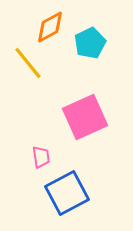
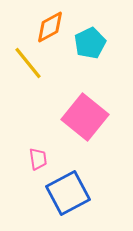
pink square: rotated 27 degrees counterclockwise
pink trapezoid: moved 3 px left, 2 px down
blue square: moved 1 px right
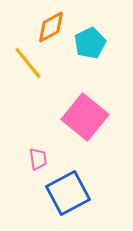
orange diamond: moved 1 px right
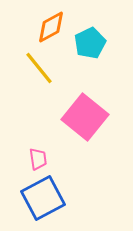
yellow line: moved 11 px right, 5 px down
blue square: moved 25 px left, 5 px down
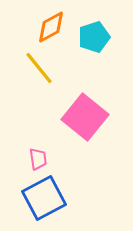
cyan pentagon: moved 4 px right, 6 px up; rotated 8 degrees clockwise
blue square: moved 1 px right
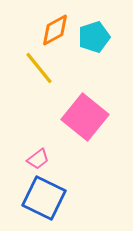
orange diamond: moved 4 px right, 3 px down
pink trapezoid: rotated 60 degrees clockwise
blue square: rotated 36 degrees counterclockwise
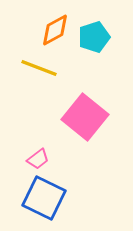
yellow line: rotated 30 degrees counterclockwise
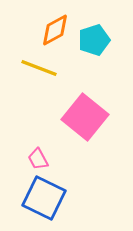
cyan pentagon: moved 3 px down
pink trapezoid: rotated 100 degrees clockwise
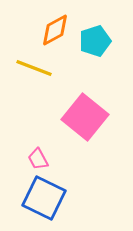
cyan pentagon: moved 1 px right, 1 px down
yellow line: moved 5 px left
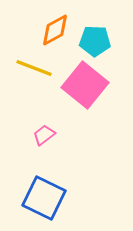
cyan pentagon: rotated 20 degrees clockwise
pink square: moved 32 px up
pink trapezoid: moved 6 px right, 24 px up; rotated 80 degrees clockwise
